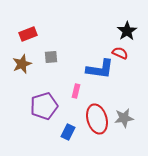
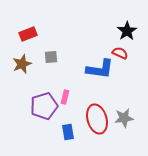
pink rectangle: moved 11 px left, 6 px down
blue rectangle: rotated 35 degrees counterclockwise
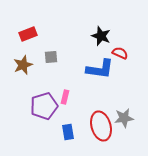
black star: moved 26 px left, 5 px down; rotated 18 degrees counterclockwise
brown star: moved 1 px right, 1 px down
red ellipse: moved 4 px right, 7 px down
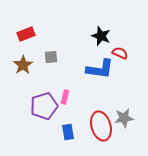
red rectangle: moved 2 px left
brown star: rotated 12 degrees counterclockwise
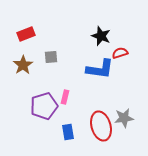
red semicircle: rotated 42 degrees counterclockwise
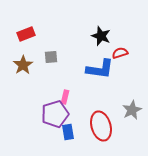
purple pentagon: moved 11 px right, 8 px down
gray star: moved 8 px right, 8 px up; rotated 18 degrees counterclockwise
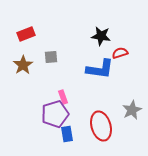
black star: rotated 12 degrees counterclockwise
pink rectangle: moved 2 px left; rotated 32 degrees counterclockwise
blue rectangle: moved 1 px left, 2 px down
